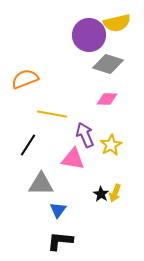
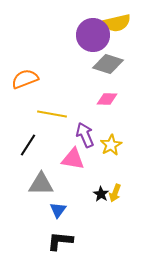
purple circle: moved 4 px right
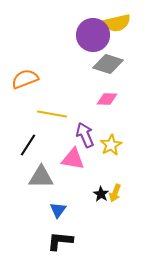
gray triangle: moved 7 px up
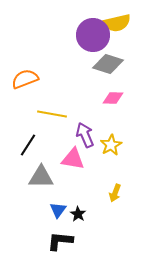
pink diamond: moved 6 px right, 1 px up
black star: moved 23 px left, 20 px down
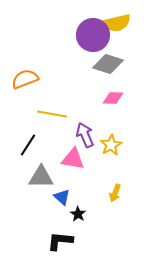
blue triangle: moved 4 px right, 13 px up; rotated 24 degrees counterclockwise
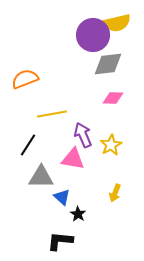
gray diamond: rotated 24 degrees counterclockwise
yellow line: rotated 20 degrees counterclockwise
purple arrow: moved 2 px left
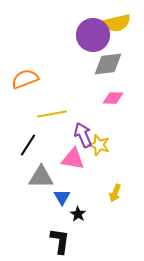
yellow star: moved 12 px left; rotated 25 degrees counterclockwise
blue triangle: rotated 18 degrees clockwise
black L-shape: rotated 92 degrees clockwise
